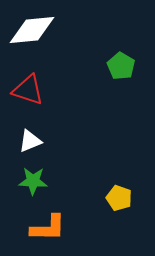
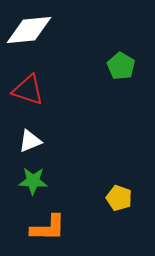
white diamond: moved 3 px left
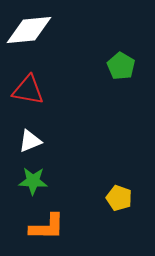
red triangle: rotated 8 degrees counterclockwise
orange L-shape: moved 1 px left, 1 px up
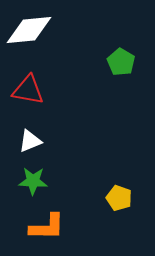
green pentagon: moved 4 px up
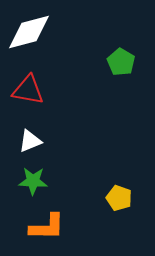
white diamond: moved 2 px down; rotated 9 degrees counterclockwise
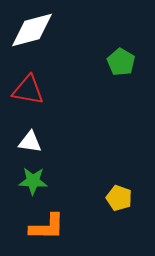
white diamond: moved 3 px right, 2 px up
white triangle: moved 1 px down; rotated 30 degrees clockwise
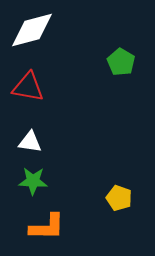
red triangle: moved 3 px up
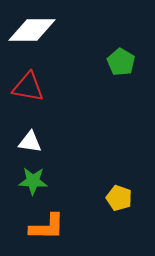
white diamond: rotated 15 degrees clockwise
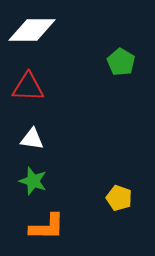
red triangle: rotated 8 degrees counterclockwise
white triangle: moved 2 px right, 3 px up
green star: rotated 16 degrees clockwise
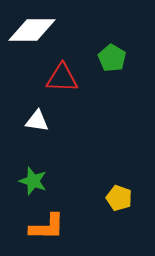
green pentagon: moved 9 px left, 4 px up
red triangle: moved 34 px right, 9 px up
white triangle: moved 5 px right, 18 px up
